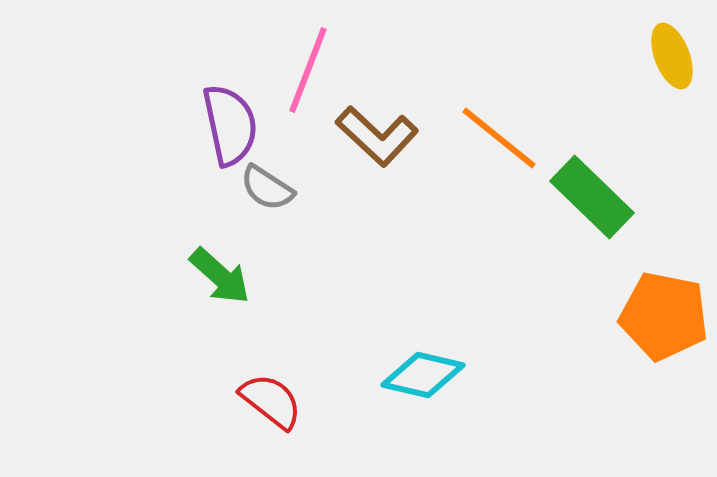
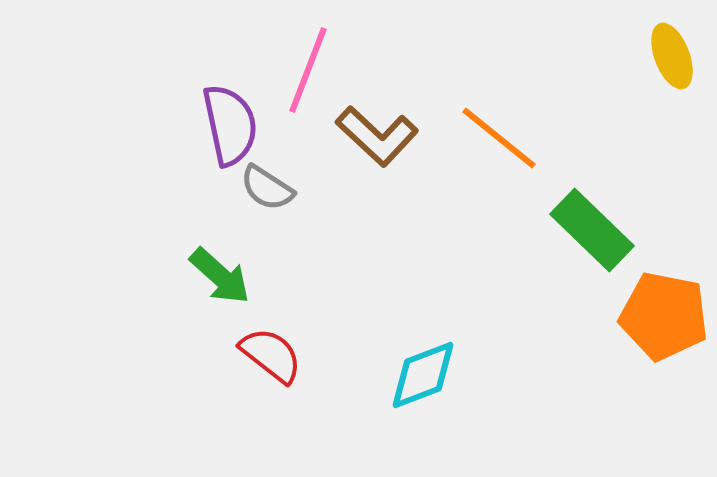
green rectangle: moved 33 px down
cyan diamond: rotated 34 degrees counterclockwise
red semicircle: moved 46 px up
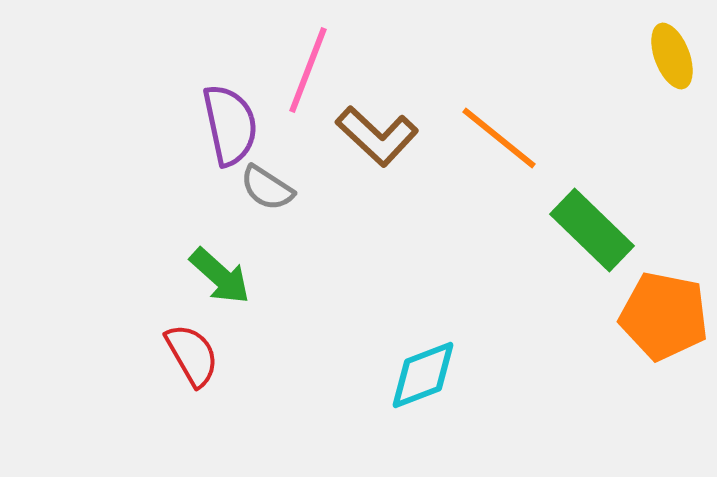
red semicircle: moved 79 px left; rotated 22 degrees clockwise
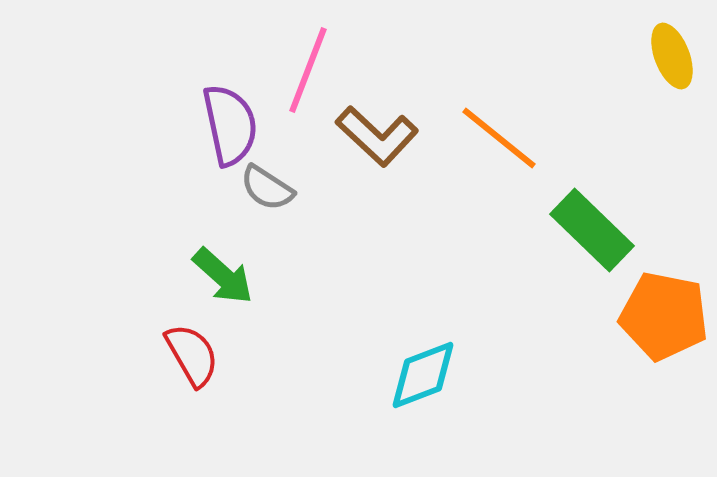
green arrow: moved 3 px right
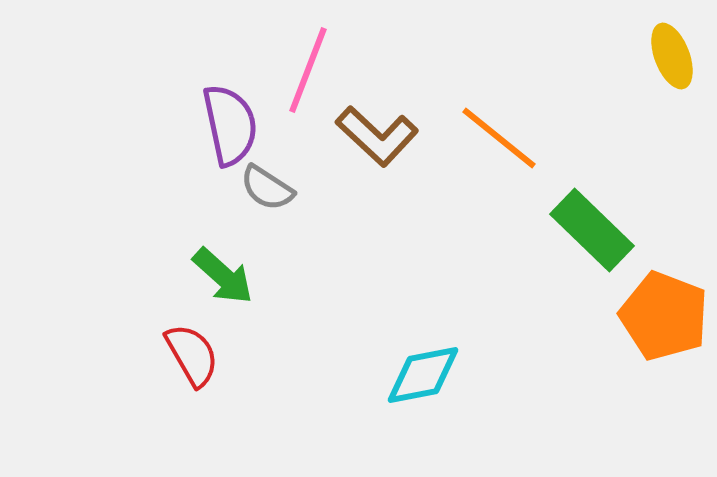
orange pentagon: rotated 10 degrees clockwise
cyan diamond: rotated 10 degrees clockwise
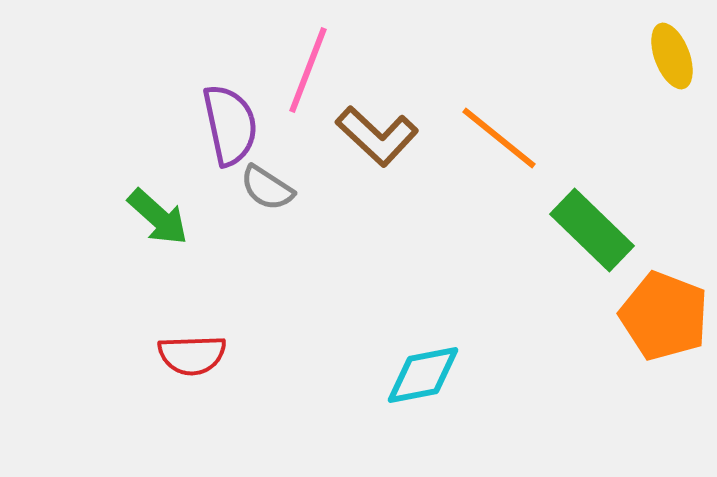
green arrow: moved 65 px left, 59 px up
red semicircle: rotated 118 degrees clockwise
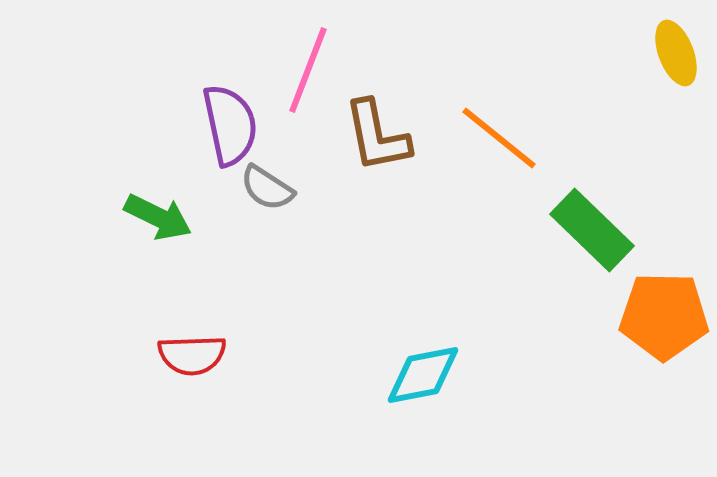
yellow ellipse: moved 4 px right, 3 px up
brown L-shape: rotated 36 degrees clockwise
green arrow: rotated 16 degrees counterclockwise
orange pentagon: rotated 20 degrees counterclockwise
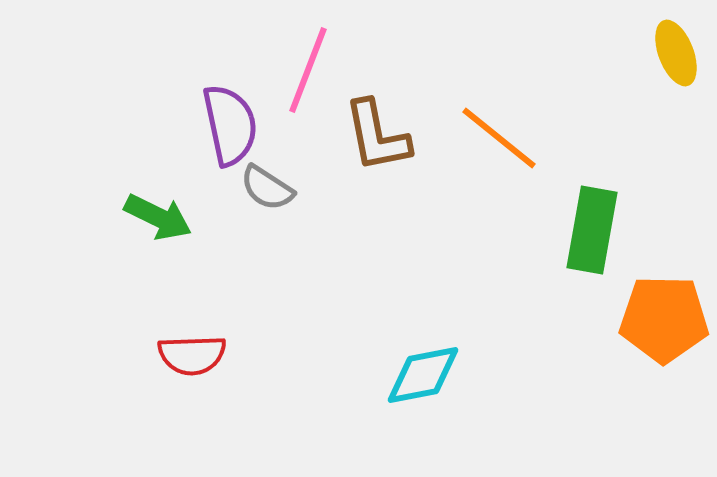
green rectangle: rotated 56 degrees clockwise
orange pentagon: moved 3 px down
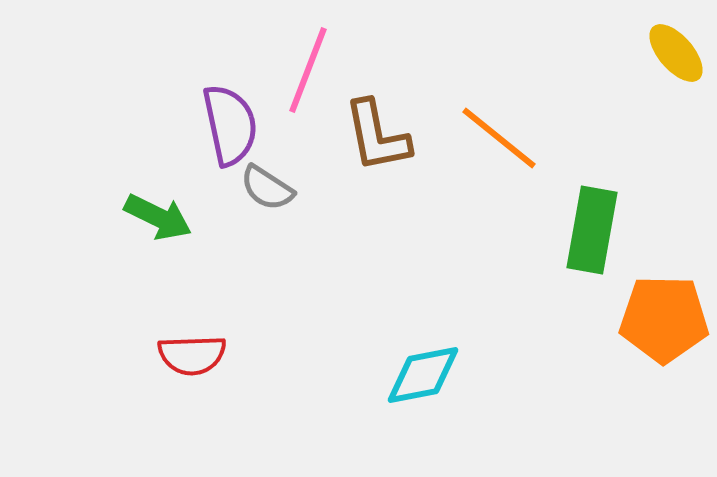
yellow ellipse: rotated 20 degrees counterclockwise
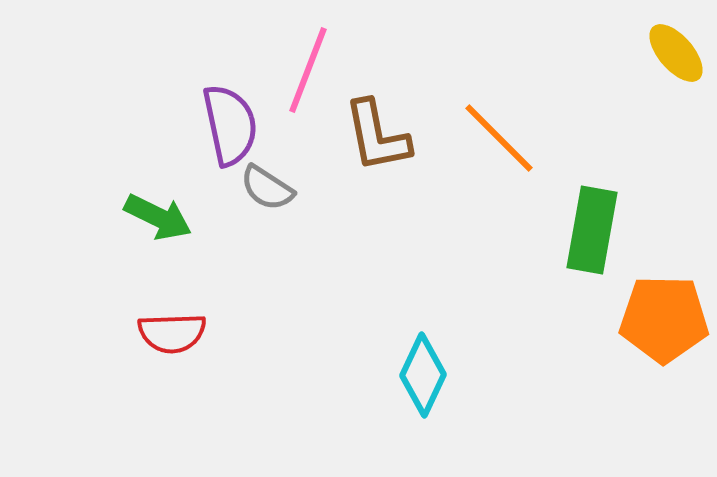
orange line: rotated 6 degrees clockwise
red semicircle: moved 20 px left, 22 px up
cyan diamond: rotated 54 degrees counterclockwise
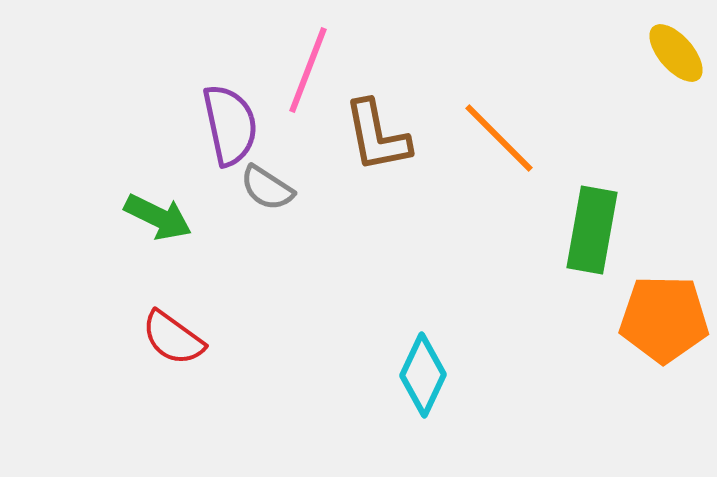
red semicircle: moved 1 px right, 5 px down; rotated 38 degrees clockwise
